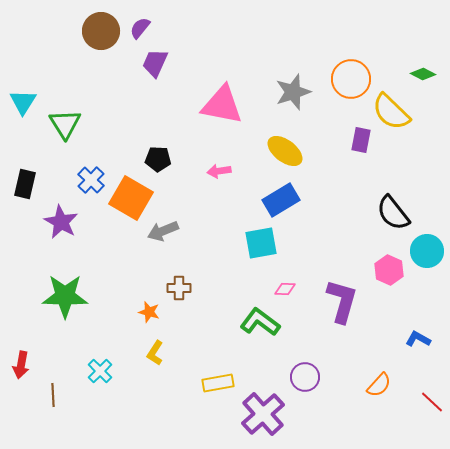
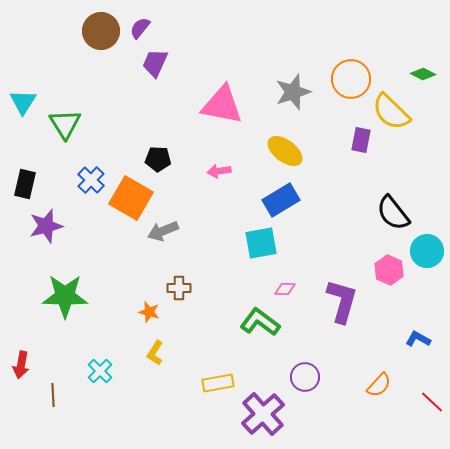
purple star: moved 15 px left, 4 px down; rotated 28 degrees clockwise
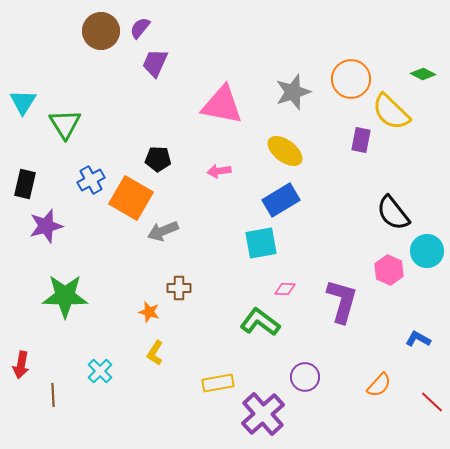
blue cross: rotated 16 degrees clockwise
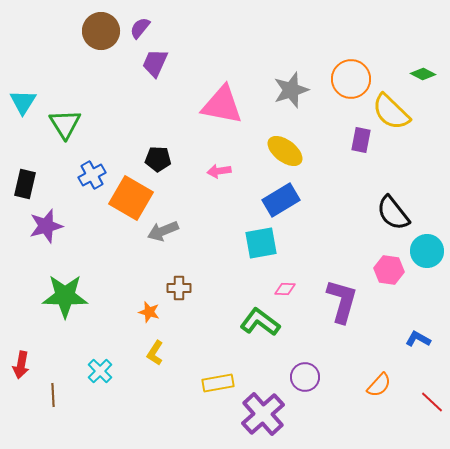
gray star: moved 2 px left, 2 px up
blue cross: moved 1 px right, 5 px up
pink hexagon: rotated 16 degrees counterclockwise
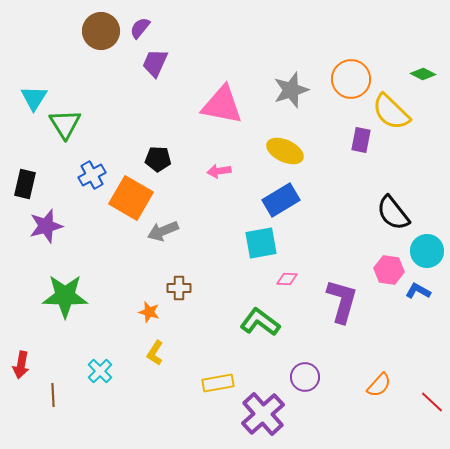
cyan triangle: moved 11 px right, 4 px up
yellow ellipse: rotated 12 degrees counterclockwise
pink diamond: moved 2 px right, 10 px up
blue L-shape: moved 48 px up
